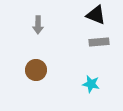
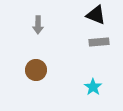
cyan star: moved 2 px right, 3 px down; rotated 24 degrees clockwise
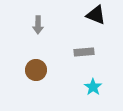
gray rectangle: moved 15 px left, 10 px down
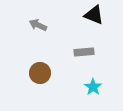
black triangle: moved 2 px left
gray arrow: rotated 114 degrees clockwise
brown circle: moved 4 px right, 3 px down
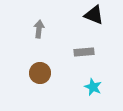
gray arrow: moved 1 px right, 4 px down; rotated 72 degrees clockwise
cyan star: rotated 12 degrees counterclockwise
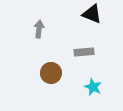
black triangle: moved 2 px left, 1 px up
brown circle: moved 11 px right
